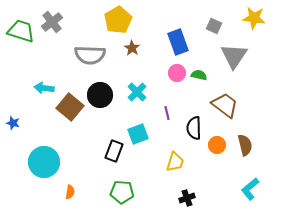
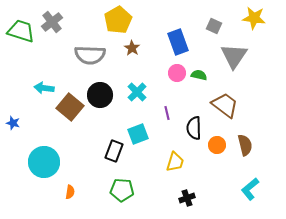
green pentagon: moved 2 px up
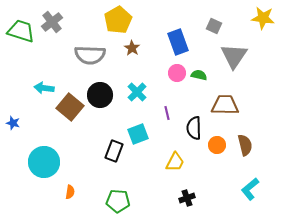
yellow star: moved 9 px right
brown trapezoid: rotated 36 degrees counterclockwise
yellow trapezoid: rotated 10 degrees clockwise
green pentagon: moved 4 px left, 11 px down
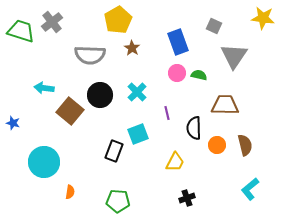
brown square: moved 4 px down
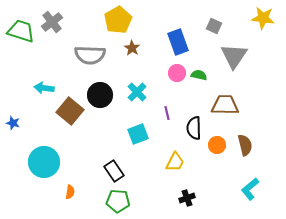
black rectangle: moved 20 px down; rotated 55 degrees counterclockwise
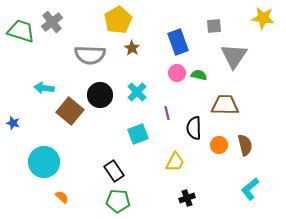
gray square: rotated 28 degrees counterclockwise
orange circle: moved 2 px right
orange semicircle: moved 8 px left, 5 px down; rotated 56 degrees counterclockwise
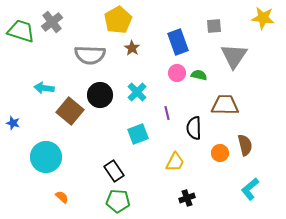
orange circle: moved 1 px right, 8 px down
cyan circle: moved 2 px right, 5 px up
